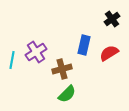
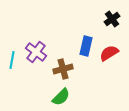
blue rectangle: moved 2 px right, 1 px down
purple cross: rotated 20 degrees counterclockwise
brown cross: moved 1 px right
green semicircle: moved 6 px left, 3 px down
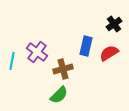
black cross: moved 2 px right, 5 px down
purple cross: moved 1 px right
cyan line: moved 1 px down
green semicircle: moved 2 px left, 2 px up
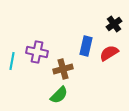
purple cross: rotated 25 degrees counterclockwise
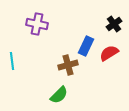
blue rectangle: rotated 12 degrees clockwise
purple cross: moved 28 px up
cyan line: rotated 18 degrees counterclockwise
brown cross: moved 5 px right, 4 px up
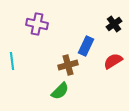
red semicircle: moved 4 px right, 8 px down
green semicircle: moved 1 px right, 4 px up
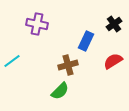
blue rectangle: moved 5 px up
cyan line: rotated 60 degrees clockwise
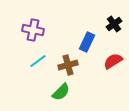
purple cross: moved 4 px left, 6 px down
blue rectangle: moved 1 px right, 1 px down
cyan line: moved 26 px right
green semicircle: moved 1 px right, 1 px down
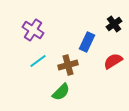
purple cross: rotated 20 degrees clockwise
